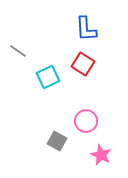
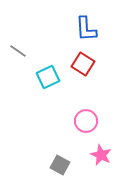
gray square: moved 3 px right, 24 px down
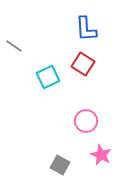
gray line: moved 4 px left, 5 px up
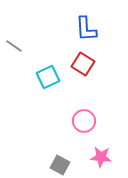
pink circle: moved 2 px left
pink star: moved 2 px down; rotated 20 degrees counterclockwise
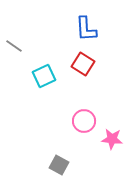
cyan square: moved 4 px left, 1 px up
pink star: moved 11 px right, 18 px up
gray square: moved 1 px left
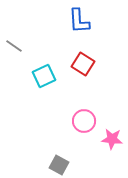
blue L-shape: moved 7 px left, 8 px up
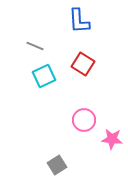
gray line: moved 21 px right; rotated 12 degrees counterclockwise
pink circle: moved 1 px up
gray square: moved 2 px left; rotated 30 degrees clockwise
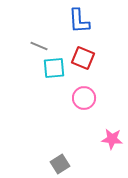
gray line: moved 4 px right
red square: moved 6 px up; rotated 10 degrees counterclockwise
cyan square: moved 10 px right, 8 px up; rotated 20 degrees clockwise
pink circle: moved 22 px up
gray square: moved 3 px right, 1 px up
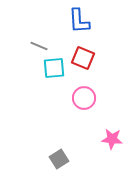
gray square: moved 1 px left, 5 px up
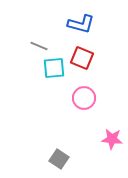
blue L-shape: moved 2 px right, 3 px down; rotated 72 degrees counterclockwise
red square: moved 1 px left
gray square: rotated 24 degrees counterclockwise
